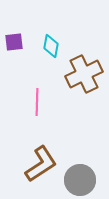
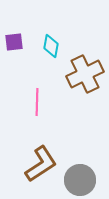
brown cross: moved 1 px right
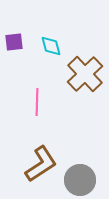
cyan diamond: rotated 25 degrees counterclockwise
brown cross: rotated 18 degrees counterclockwise
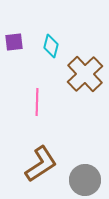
cyan diamond: rotated 30 degrees clockwise
gray circle: moved 5 px right
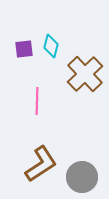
purple square: moved 10 px right, 7 px down
pink line: moved 1 px up
gray circle: moved 3 px left, 3 px up
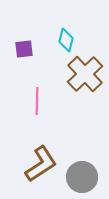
cyan diamond: moved 15 px right, 6 px up
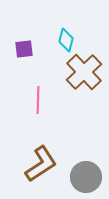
brown cross: moved 1 px left, 2 px up
pink line: moved 1 px right, 1 px up
gray circle: moved 4 px right
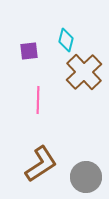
purple square: moved 5 px right, 2 px down
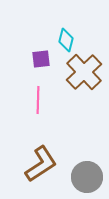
purple square: moved 12 px right, 8 px down
gray circle: moved 1 px right
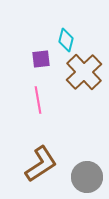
pink line: rotated 12 degrees counterclockwise
